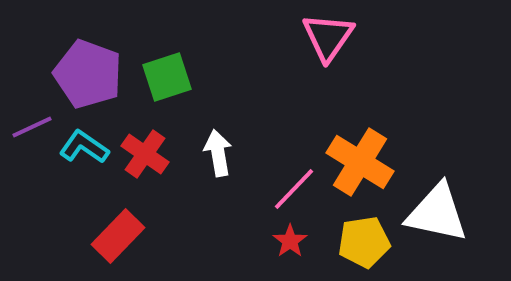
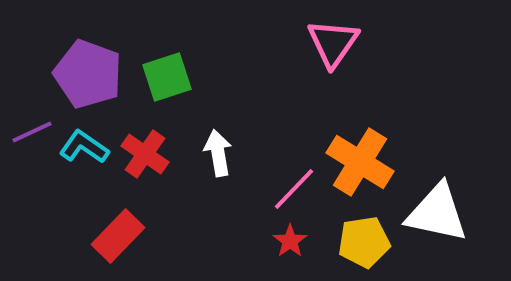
pink triangle: moved 5 px right, 6 px down
purple line: moved 5 px down
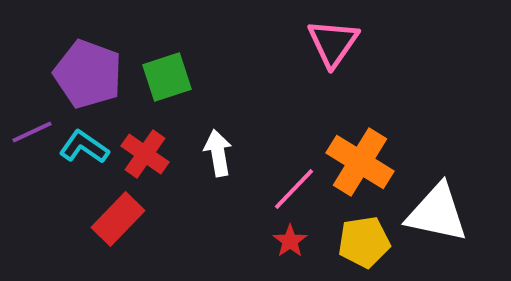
red rectangle: moved 17 px up
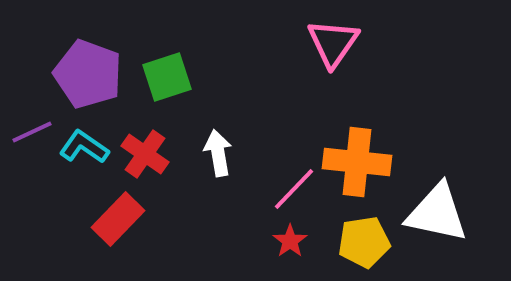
orange cross: moved 3 px left; rotated 26 degrees counterclockwise
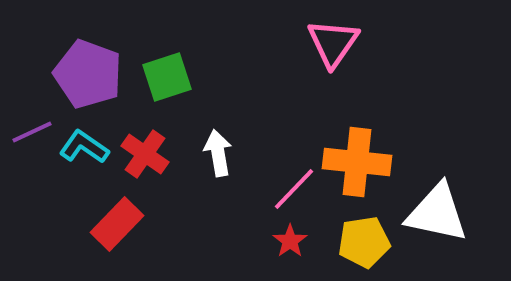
red rectangle: moved 1 px left, 5 px down
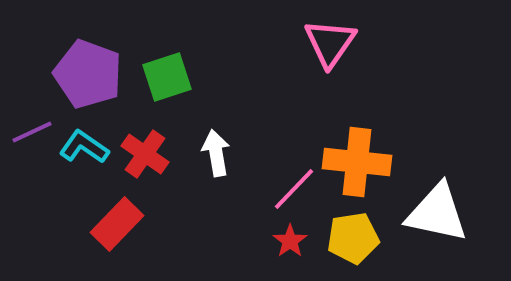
pink triangle: moved 3 px left
white arrow: moved 2 px left
yellow pentagon: moved 11 px left, 4 px up
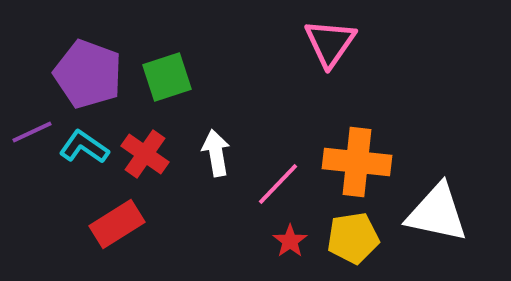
pink line: moved 16 px left, 5 px up
red rectangle: rotated 14 degrees clockwise
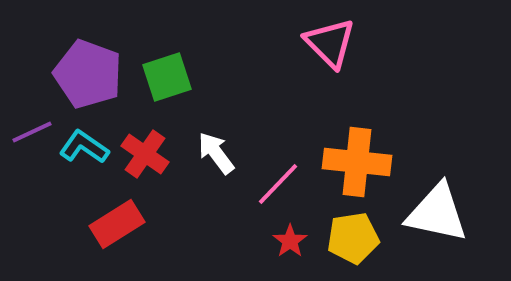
pink triangle: rotated 20 degrees counterclockwise
white arrow: rotated 27 degrees counterclockwise
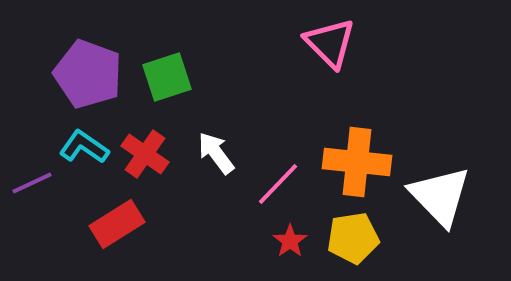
purple line: moved 51 px down
white triangle: moved 3 px right, 17 px up; rotated 34 degrees clockwise
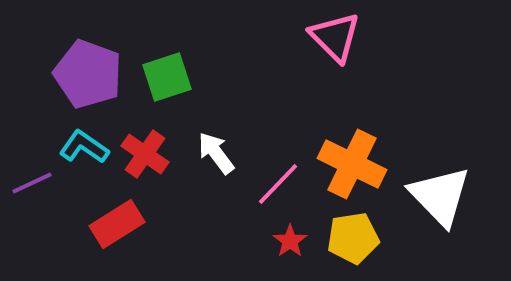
pink triangle: moved 5 px right, 6 px up
orange cross: moved 5 px left, 2 px down; rotated 20 degrees clockwise
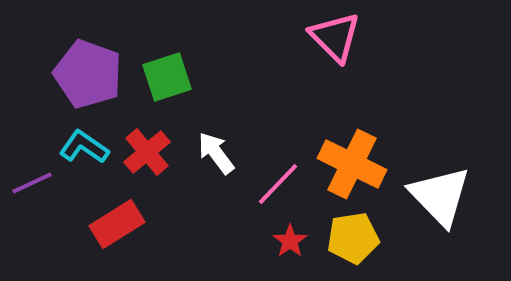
red cross: moved 2 px right, 2 px up; rotated 15 degrees clockwise
